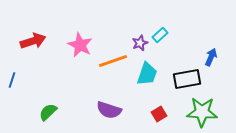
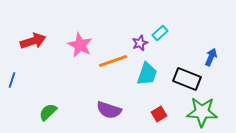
cyan rectangle: moved 2 px up
black rectangle: rotated 32 degrees clockwise
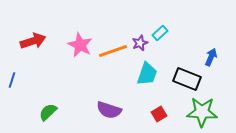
orange line: moved 10 px up
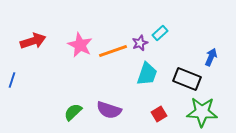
green semicircle: moved 25 px right
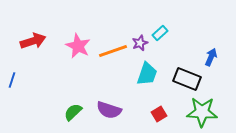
pink star: moved 2 px left, 1 px down
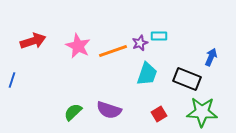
cyan rectangle: moved 1 px left, 3 px down; rotated 42 degrees clockwise
